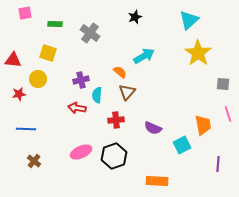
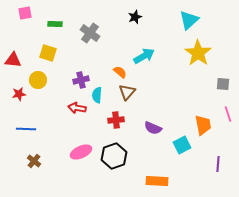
yellow circle: moved 1 px down
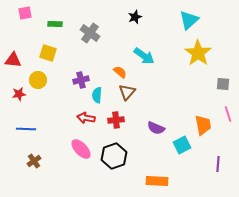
cyan arrow: rotated 65 degrees clockwise
red arrow: moved 9 px right, 10 px down
purple semicircle: moved 3 px right
pink ellipse: moved 3 px up; rotated 70 degrees clockwise
brown cross: rotated 16 degrees clockwise
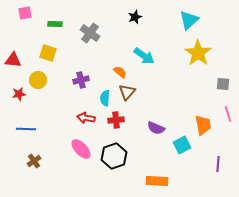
cyan semicircle: moved 8 px right, 3 px down
